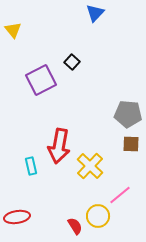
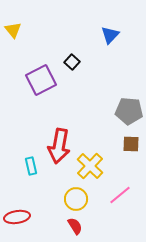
blue triangle: moved 15 px right, 22 px down
gray pentagon: moved 1 px right, 3 px up
yellow circle: moved 22 px left, 17 px up
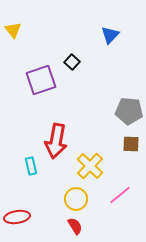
purple square: rotated 8 degrees clockwise
red arrow: moved 3 px left, 5 px up
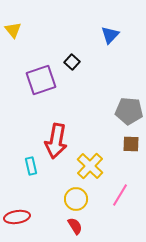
pink line: rotated 20 degrees counterclockwise
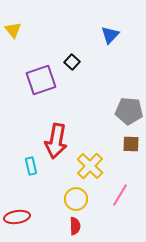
red semicircle: rotated 30 degrees clockwise
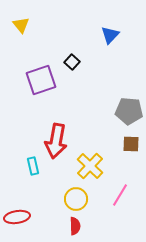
yellow triangle: moved 8 px right, 5 px up
cyan rectangle: moved 2 px right
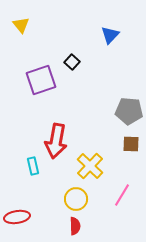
pink line: moved 2 px right
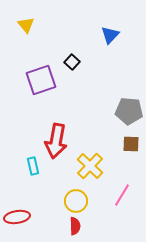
yellow triangle: moved 5 px right
yellow circle: moved 2 px down
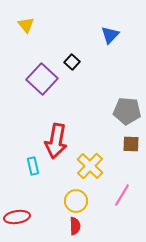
purple square: moved 1 px right, 1 px up; rotated 28 degrees counterclockwise
gray pentagon: moved 2 px left
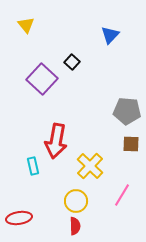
red ellipse: moved 2 px right, 1 px down
